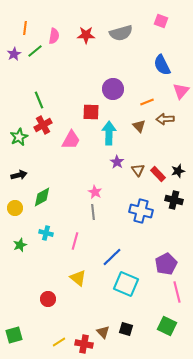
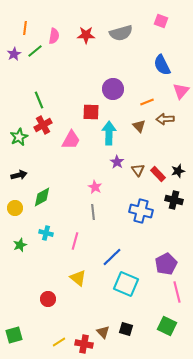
pink star at (95, 192): moved 5 px up
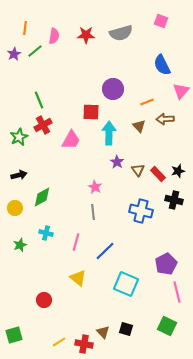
pink line at (75, 241): moved 1 px right, 1 px down
blue line at (112, 257): moved 7 px left, 6 px up
red circle at (48, 299): moved 4 px left, 1 px down
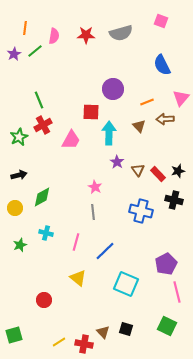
pink triangle at (181, 91): moved 7 px down
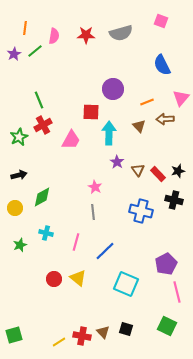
red circle at (44, 300): moved 10 px right, 21 px up
red cross at (84, 344): moved 2 px left, 8 px up
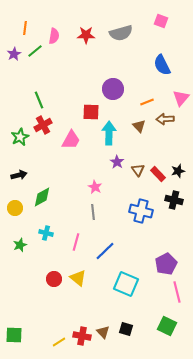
green star at (19, 137): moved 1 px right
green square at (14, 335): rotated 18 degrees clockwise
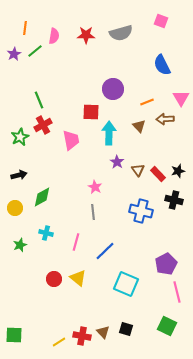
pink triangle at (181, 98): rotated 12 degrees counterclockwise
pink trapezoid at (71, 140): rotated 40 degrees counterclockwise
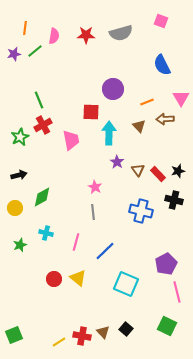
purple star at (14, 54): rotated 16 degrees clockwise
black square at (126, 329): rotated 24 degrees clockwise
green square at (14, 335): rotated 24 degrees counterclockwise
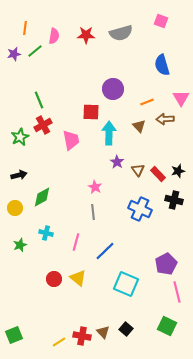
blue semicircle at (162, 65): rotated 10 degrees clockwise
blue cross at (141, 211): moved 1 px left, 2 px up; rotated 10 degrees clockwise
